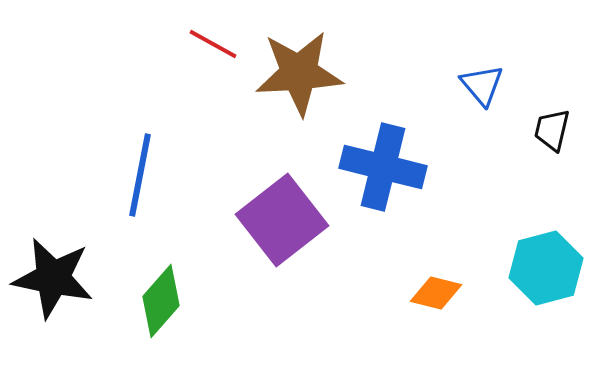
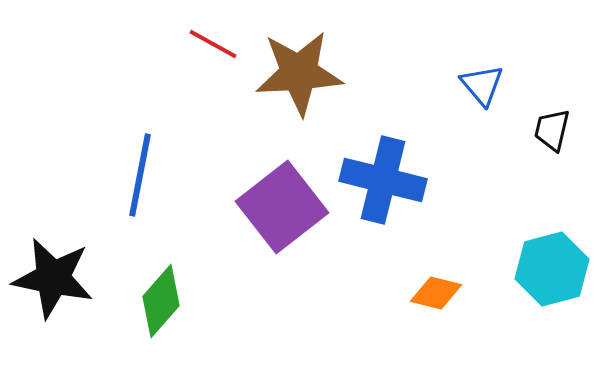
blue cross: moved 13 px down
purple square: moved 13 px up
cyan hexagon: moved 6 px right, 1 px down
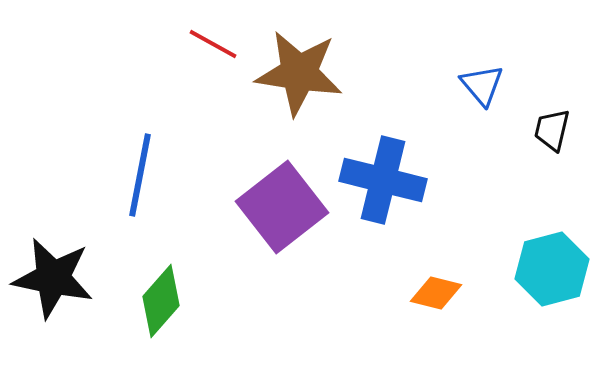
brown star: rotated 12 degrees clockwise
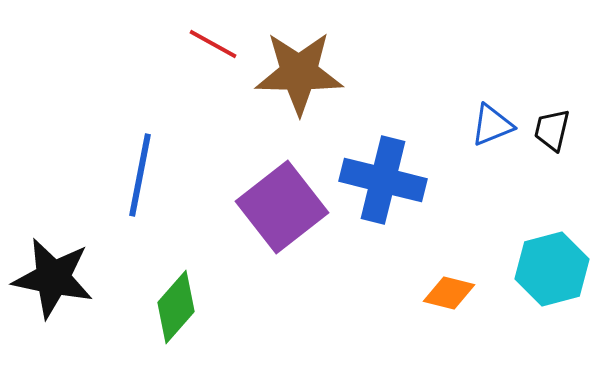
brown star: rotated 8 degrees counterclockwise
blue triangle: moved 10 px right, 40 px down; rotated 48 degrees clockwise
orange diamond: moved 13 px right
green diamond: moved 15 px right, 6 px down
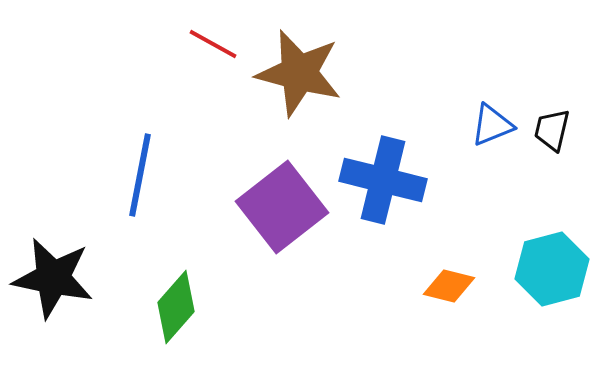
brown star: rotated 14 degrees clockwise
orange diamond: moved 7 px up
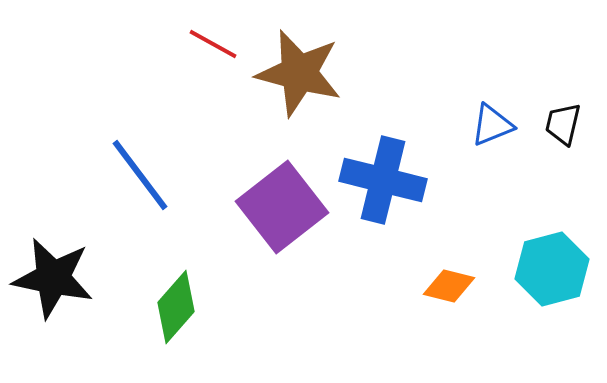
black trapezoid: moved 11 px right, 6 px up
blue line: rotated 48 degrees counterclockwise
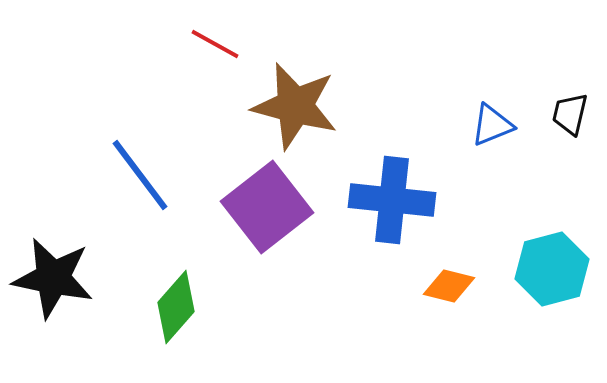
red line: moved 2 px right
brown star: moved 4 px left, 33 px down
black trapezoid: moved 7 px right, 10 px up
blue cross: moved 9 px right, 20 px down; rotated 8 degrees counterclockwise
purple square: moved 15 px left
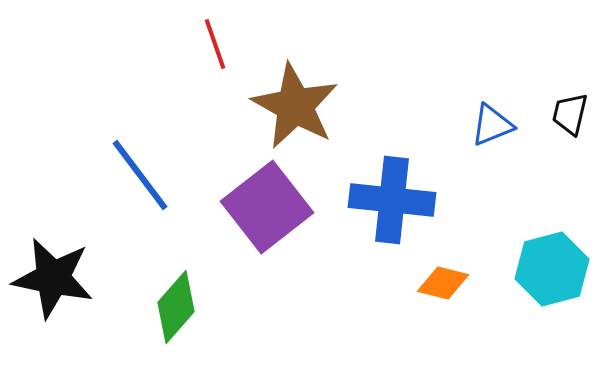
red line: rotated 42 degrees clockwise
brown star: rotated 14 degrees clockwise
orange diamond: moved 6 px left, 3 px up
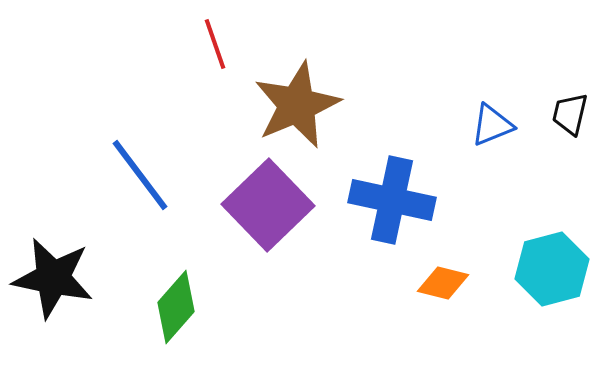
brown star: moved 2 px right, 1 px up; rotated 20 degrees clockwise
blue cross: rotated 6 degrees clockwise
purple square: moved 1 px right, 2 px up; rotated 6 degrees counterclockwise
